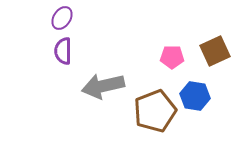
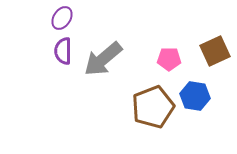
pink pentagon: moved 3 px left, 2 px down
gray arrow: moved 27 px up; rotated 27 degrees counterclockwise
brown pentagon: moved 2 px left, 4 px up
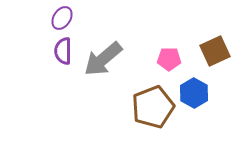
blue hexagon: moved 1 px left, 3 px up; rotated 20 degrees clockwise
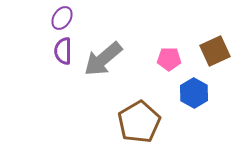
brown pentagon: moved 14 px left, 15 px down; rotated 9 degrees counterclockwise
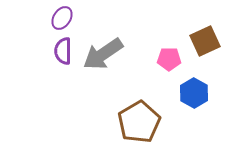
brown square: moved 10 px left, 10 px up
gray arrow: moved 5 px up; rotated 6 degrees clockwise
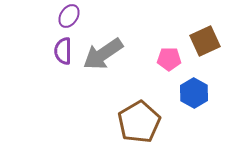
purple ellipse: moved 7 px right, 2 px up
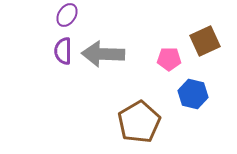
purple ellipse: moved 2 px left, 1 px up
gray arrow: rotated 36 degrees clockwise
blue hexagon: moved 1 px left, 1 px down; rotated 16 degrees counterclockwise
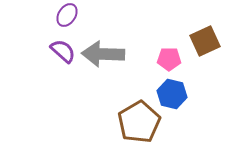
purple semicircle: rotated 132 degrees clockwise
blue hexagon: moved 21 px left
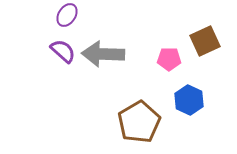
blue hexagon: moved 17 px right, 6 px down; rotated 12 degrees clockwise
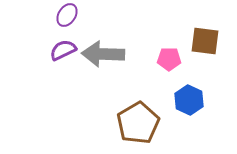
brown square: rotated 32 degrees clockwise
purple semicircle: moved 1 px up; rotated 68 degrees counterclockwise
brown pentagon: moved 1 px left, 1 px down
